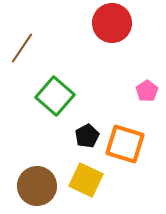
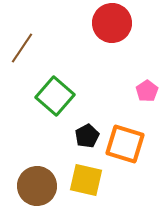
yellow square: rotated 12 degrees counterclockwise
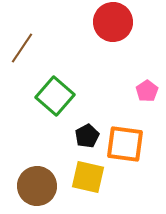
red circle: moved 1 px right, 1 px up
orange square: rotated 9 degrees counterclockwise
yellow square: moved 2 px right, 3 px up
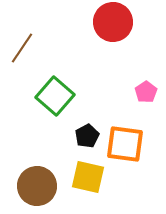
pink pentagon: moved 1 px left, 1 px down
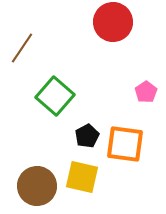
yellow square: moved 6 px left
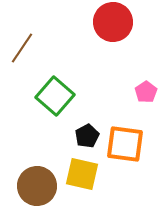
yellow square: moved 3 px up
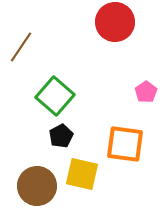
red circle: moved 2 px right
brown line: moved 1 px left, 1 px up
black pentagon: moved 26 px left
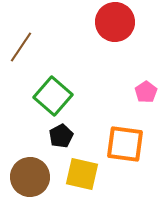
green square: moved 2 px left
brown circle: moved 7 px left, 9 px up
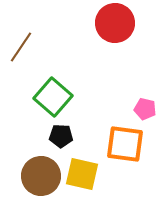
red circle: moved 1 px down
pink pentagon: moved 1 px left, 17 px down; rotated 25 degrees counterclockwise
green square: moved 1 px down
black pentagon: rotated 30 degrees clockwise
brown circle: moved 11 px right, 1 px up
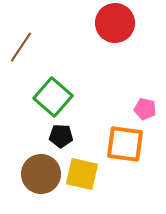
brown circle: moved 2 px up
